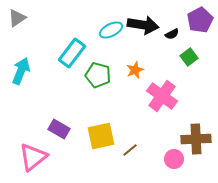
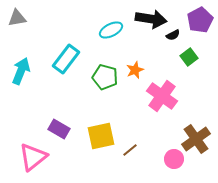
gray triangle: rotated 24 degrees clockwise
black arrow: moved 8 px right, 6 px up
black semicircle: moved 1 px right, 1 px down
cyan rectangle: moved 6 px left, 6 px down
green pentagon: moved 7 px right, 2 px down
brown cross: rotated 32 degrees counterclockwise
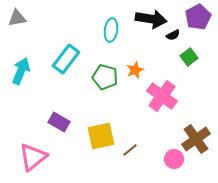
purple pentagon: moved 2 px left, 3 px up
cyan ellipse: rotated 55 degrees counterclockwise
purple rectangle: moved 7 px up
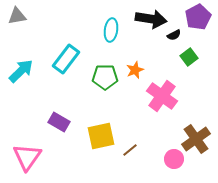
gray triangle: moved 2 px up
black semicircle: moved 1 px right
cyan arrow: rotated 24 degrees clockwise
green pentagon: rotated 15 degrees counterclockwise
pink triangle: moved 6 px left; rotated 16 degrees counterclockwise
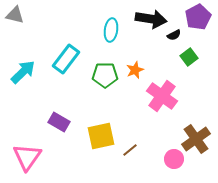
gray triangle: moved 2 px left, 1 px up; rotated 24 degrees clockwise
cyan arrow: moved 2 px right, 1 px down
green pentagon: moved 2 px up
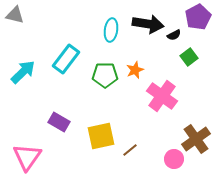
black arrow: moved 3 px left, 5 px down
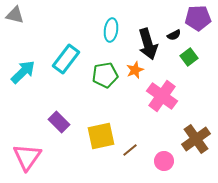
purple pentagon: moved 1 px down; rotated 25 degrees clockwise
black arrow: moved 20 px down; rotated 64 degrees clockwise
green pentagon: rotated 10 degrees counterclockwise
purple rectangle: rotated 15 degrees clockwise
pink circle: moved 10 px left, 2 px down
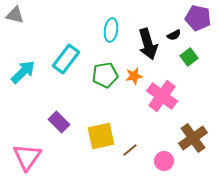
purple pentagon: rotated 15 degrees clockwise
orange star: moved 1 px left, 6 px down; rotated 12 degrees clockwise
brown cross: moved 3 px left, 1 px up
